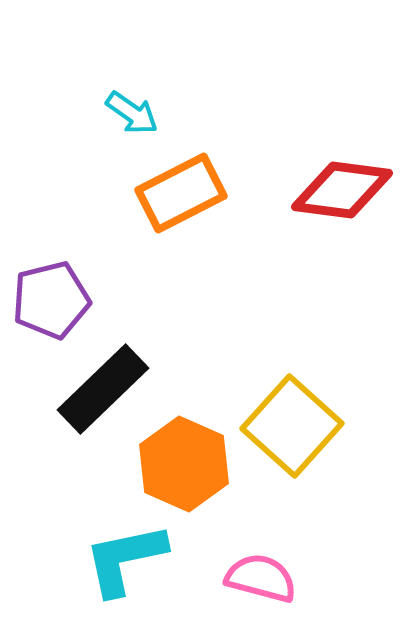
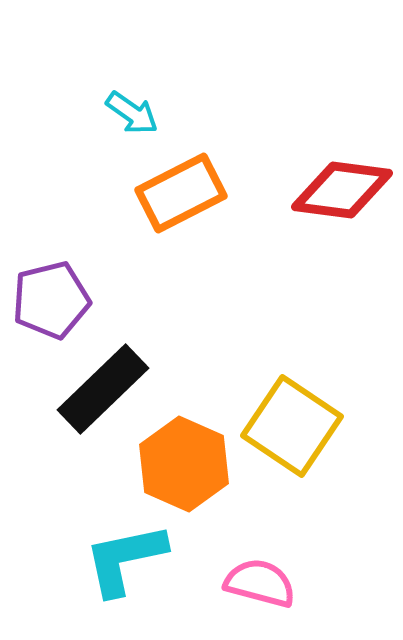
yellow square: rotated 8 degrees counterclockwise
pink semicircle: moved 1 px left, 5 px down
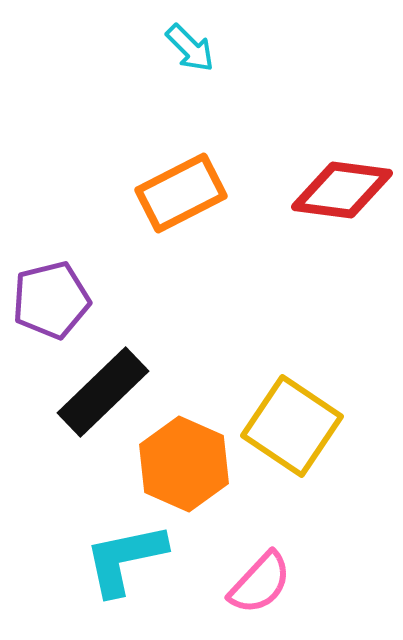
cyan arrow: moved 58 px right, 65 px up; rotated 10 degrees clockwise
black rectangle: moved 3 px down
pink semicircle: rotated 118 degrees clockwise
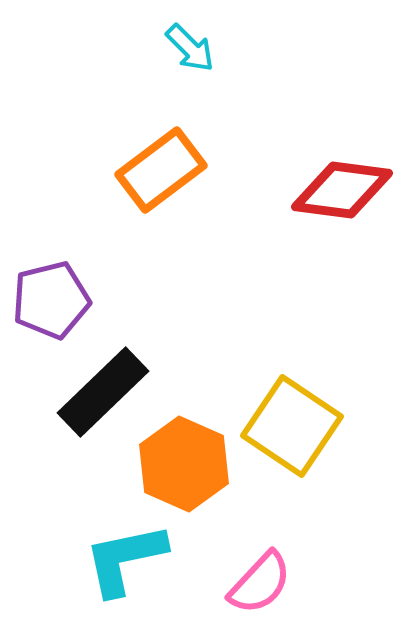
orange rectangle: moved 20 px left, 23 px up; rotated 10 degrees counterclockwise
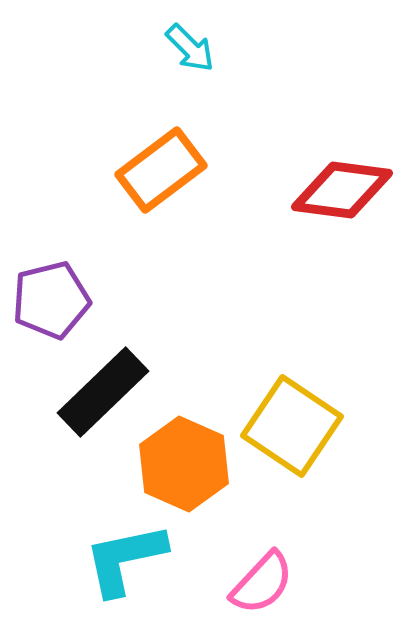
pink semicircle: moved 2 px right
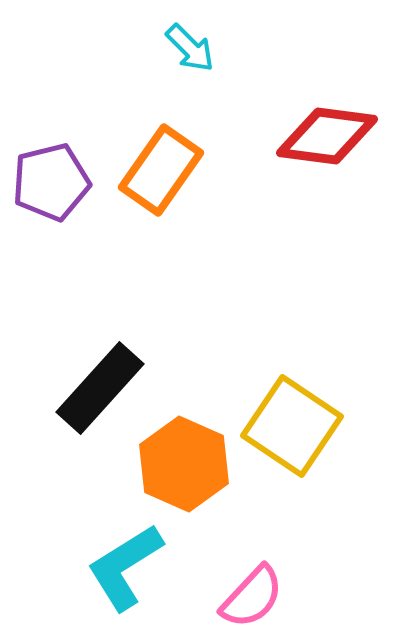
orange rectangle: rotated 18 degrees counterclockwise
red diamond: moved 15 px left, 54 px up
purple pentagon: moved 118 px up
black rectangle: moved 3 px left, 4 px up; rotated 4 degrees counterclockwise
cyan L-shape: moved 8 px down; rotated 20 degrees counterclockwise
pink semicircle: moved 10 px left, 14 px down
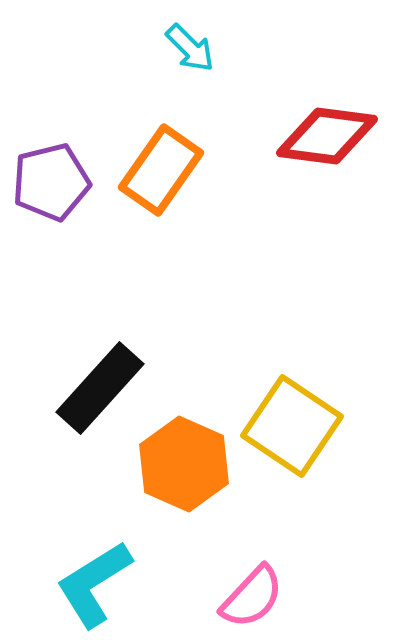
cyan L-shape: moved 31 px left, 17 px down
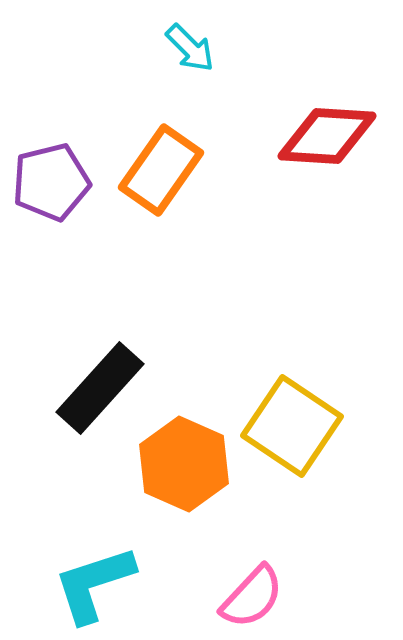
red diamond: rotated 4 degrees counterclockwise
cyan L-shape: rotated 14 degrees clockwise
